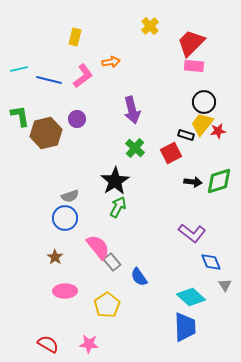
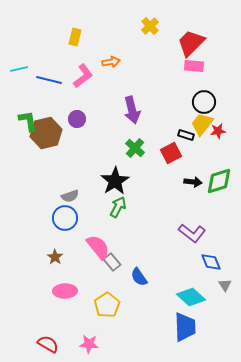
green L-shape: moved 8 px right, 5 px down
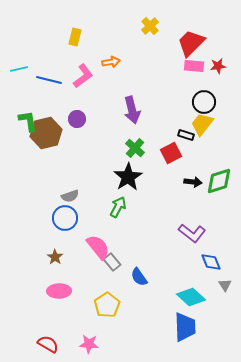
red star: moved 65 px up
black star: moved 13 px right, 4 px up
pink ellipse: moved 6 px left
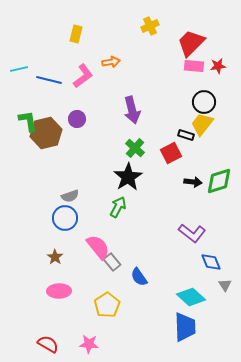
yellow cross: rotated 18 degrees clockwise
yellow rectangle: moved 1 px right, 3 px up
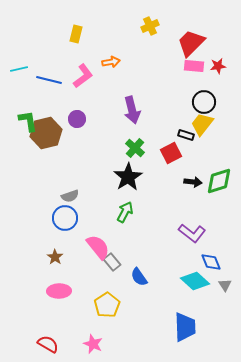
green arrow: moved 7 px right, 5 px down
cyan diamond: moved 4 px right, 16 px up
pink star: moved 4 px right; rotated 18 degrees clockwise
